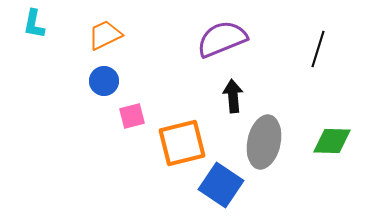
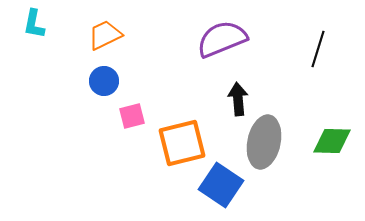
black arrow: moved 5 px right, 3 px down
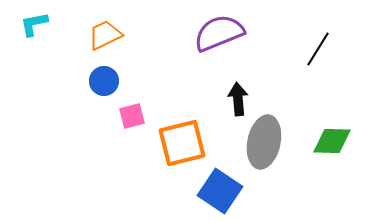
cyan L-shape: rotated 68 degrees clockwise
purple semicircle: moved 3 px left, 6 px up
black line: rotated 15 degrees clockwise
blue square: moved 1 px left, 6 px down
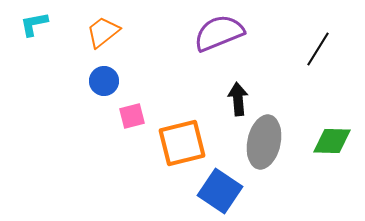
orange trapezoid: moved 2 px left, 3 px up; rotated 12 degrees counterclockwise
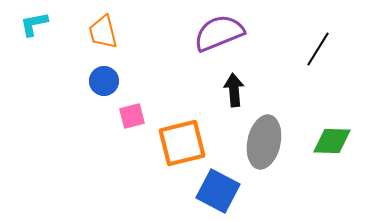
orange trapezoid: rotated 66 degrees counterclockwise
black arrow: moved 4 px left, 9 px up
blue square: moved 2 px left; rotated 6 degrees counterclockwise
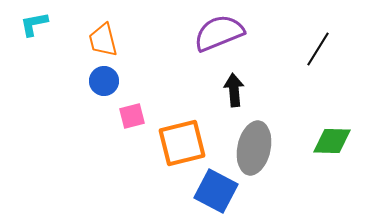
orange trapezoid: moved 8 px down
gray ellipse: moved 10 px left, 6 px down
blue square: moved 2 px left
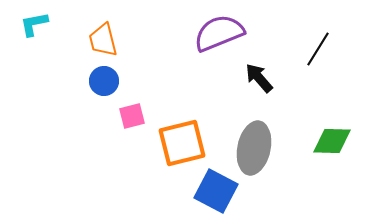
black arrow: moved 25 px right, 12 px up; rotated 36 degrees counterclockwise
